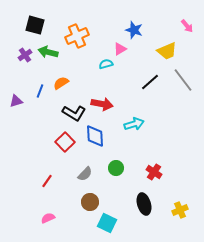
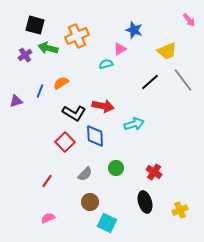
pink arrow: moved 2 px right, 6 px up
green arrow: moved 4 px up
red arrow: moved 1 px right, 2 px down
black ellipse: moved 1 px right, 2 px up
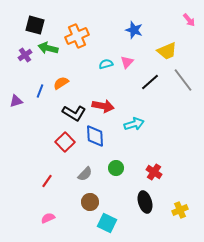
pink triangle: moved 7 px right, 13 px down; rotated 16 degrees counterclockwise
